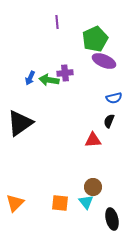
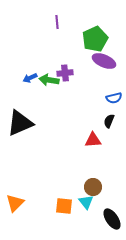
blue arrow: rotated 40 degrees clockwise
black triangle: rotated 12 degrees clockwise
orange square: moved 4 px right, 3 px down
black ellipse: rotated 20 degrees counterclockwise
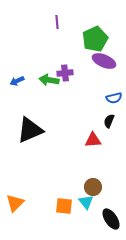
blue arrow: moved 13 px left, 3 px down
black triangle: moved 10 px right, 7 px down
black ellipse: moved 1 px left
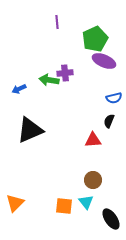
blue arrow: moved 2 px right, 8 px down
brown circle: moved 7 px up
